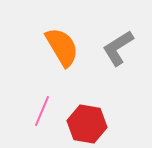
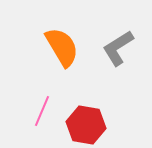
red hexagon: moved 1 px left, 1 px down
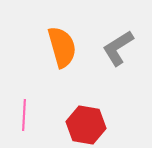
orange semicircle: rotated 15 degrees clockwise
pink line: moved 18 px left, 4 px down; rotated 20 degrees counterclockwise
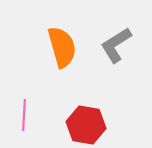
gray L-shape: moved 2 px left, 3 px up
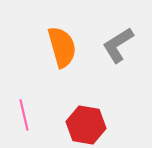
gray L-shape: moved 2 px right
pink line: rotated 16 degrees counterclockwise
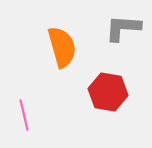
gray L-shape: moved 5 px right, 17 px up; rotated 36 degrees clockwise
red hexagon: moved 22 px right, 33 px up
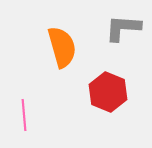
red hexagon: rotated 12 degrees clockwise
pink line: rotated 8 degrees clockwise
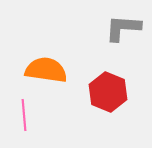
orange semicircle: moved 16 px left, 23 px down; rotated 66 degrees counterclockwise
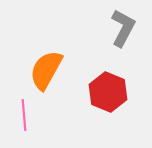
gray L-shape: rotated 114 degrees clockwise
orange semicircle: rotated 69 degrees counterclockwise
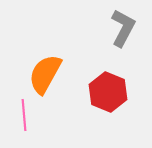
orange semicircle: moved 1 px left, 4 px down
